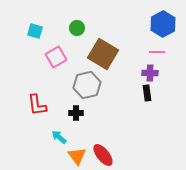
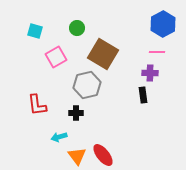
black rectangle: moved 4 px left, 2 px down
cyan arrow: rotated 56 degrees counterclockwise
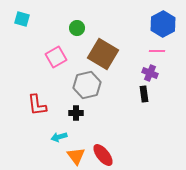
cyan square: moved 13 px left, 12 px up
pink line: moved 1 px up
purple cross: rotated 21 degrees clockwise
black rectangle: moved 1 px right, 1 px up
orange triangle: moved 1 px left
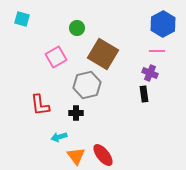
red L-shape: moved 3 px right
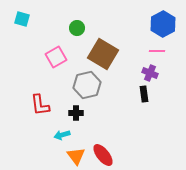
cyan arrow: moved 3 px right, 2 px up
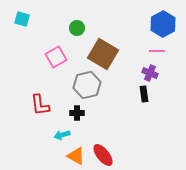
black cross: moved 1 px right
orange triangle: rotated 24 degrees counterclockwise
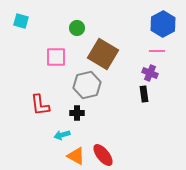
cyan square: moved 1 px left, 2 px down
pink square: rotated 30 degrees clockwise
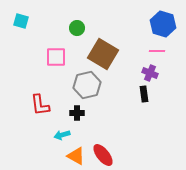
blue hexagon: rotated 15 degrees counterclockwise
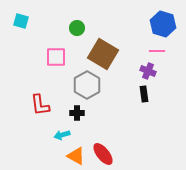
purple cross: moved 2 px left, 2 px up
gray hexagon: rotated 16 degrees counterclockwise
red ellipse: moved 1 px up
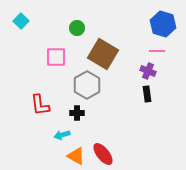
cyan square: rotated 28 degrees clockwise
black rectangle: moved 3 px right
